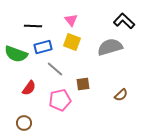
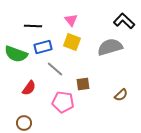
pink pentagon: moved 3 px right, 2 px down; rotated 20 degrees clockwise
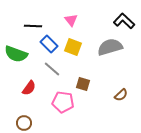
yellow square: moved 1 px right, 5 px down
blue rectangle: moved 6 px right, 3 px up; rotated 60 degrees clockwise
gray line: moved 3 px left
brown square: rotated 24 degrees clockwise
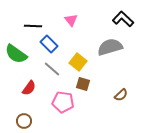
black L-shape: moved 1 px left, 2 px up
yellow square: moved 5 px right, 15 px down; rotated 18 degrees clockwise
green semicircle: rotated 15 degrees clockwise
brown circle: moved 2 px up
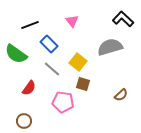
pink triangle: moved 1 px right, 1 px down
black line: moved 3 px left, 1 px up; rotated 24 degrees counterclockwise
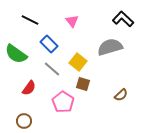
black line: moved 5 px up; rotated 48 degrees clockwise
pink pentagon: rotated 25 degrees clockwise
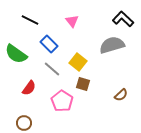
gray semicircle: moved 2 px right, 2 px up
pink pentagon: moved 1 px left, 1 px up
brown circle: moved 2 px down
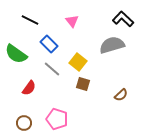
pink pentagon: moved 5 px left, 18 px down; rotated 15 degrees counterclockwise
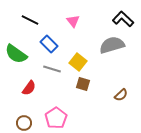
pink triangle: moved 1 px right
gray line: rotated 24 degrees counterclockwise
pink pentagon: moved 1 px left, 1 px up; rotated 20 degrees clockwise
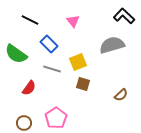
black L-shape: moved 1 px right, 3 px up
yellow square: rotated 30 degrees clockwise
